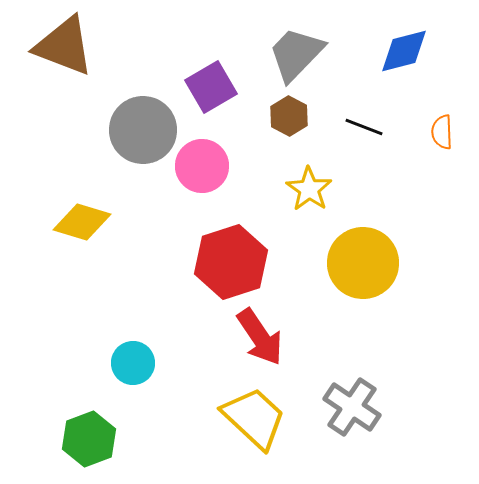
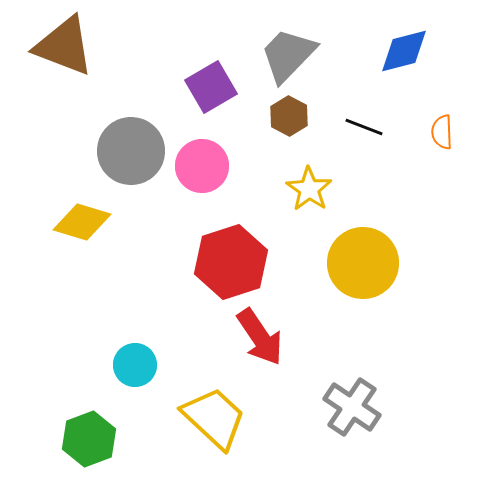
gray trapezoid: moved 8 px left, 1 px down
gray circle: moved 12 px left, 21 px down
cyan circle: moved 2 px right, 2 px down
yellow trapezoid: moved 40 px left
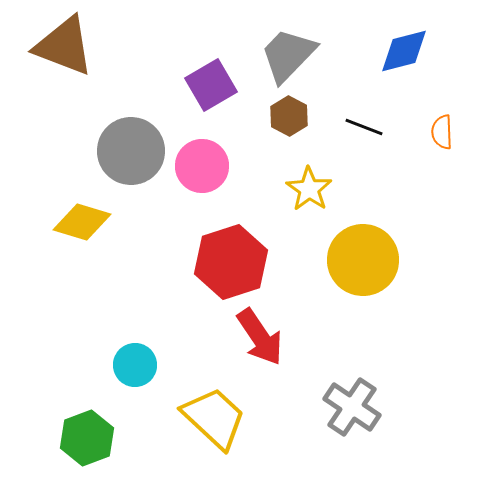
purple square: moved 2 px up
yellow circle: moved 3 px up
green hexagon: moved 2 px left, 1 px up
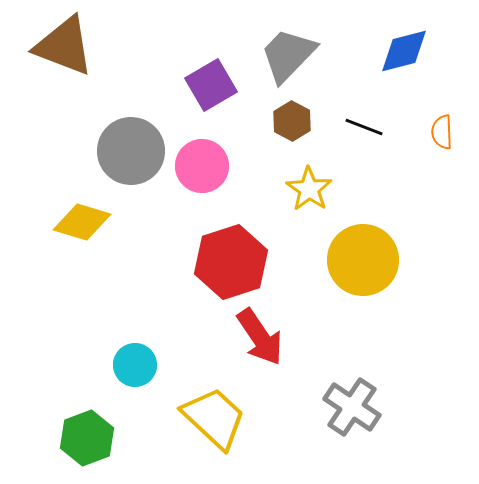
brown hexagon: moved 3 px right, 5 px down
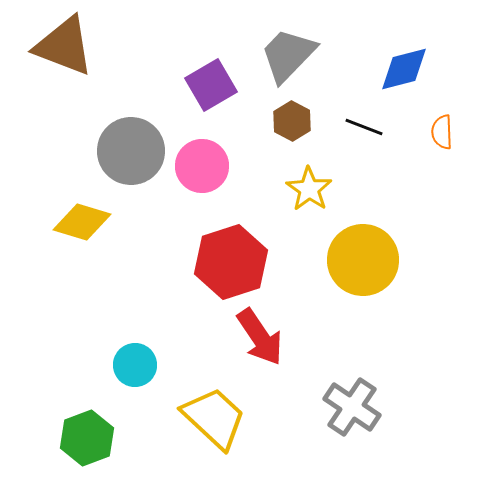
blue diamond: moved 18 px down
